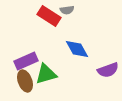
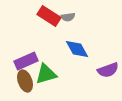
gray semicircle: moved 1 px right, 7 px down
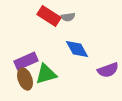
brown ellipse: moved 2 px up
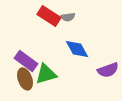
purple rectangle: rotated 60 degrees clockwise
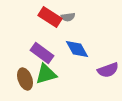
red rectangle: moved 1 px right, 1 px down
purple rectangle: moved 16 px right, 8 px up
